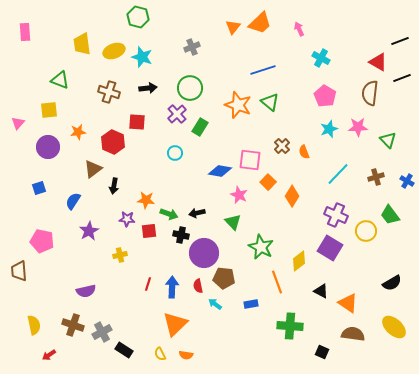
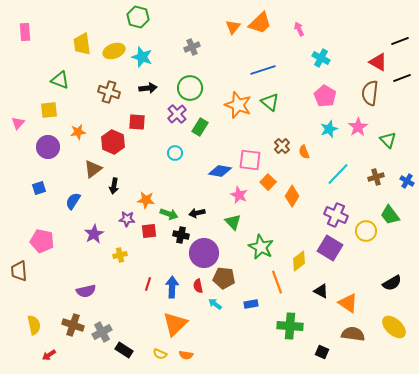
pink star at (358, 127): rotated 30 degrees counterclockwise
purple star at (89, 231): moved 5 px right, 3 px down
yellow semicircle at (160, 354): rotated 40 degrees counterclockwise
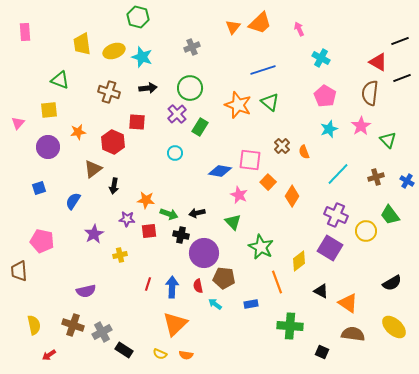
pink star at (358, 127): moved 3 px right, 1 px up
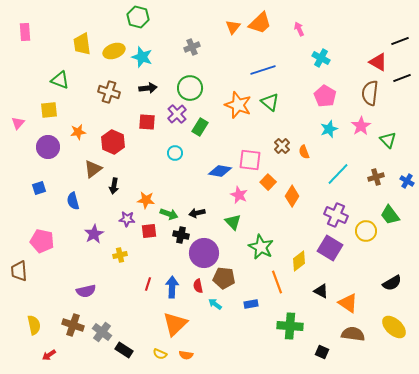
red square at (137, 122): moved 10 px right
blue semicircle at (73, 201): rotated 48 degrees counterclockwise
gray cross at (102, 332): rotated 24 degrees counterclockwise
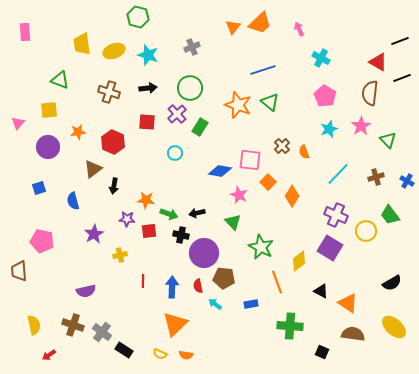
cyan star at (142, 57): moved 6 px right, 2 px up
red line at (148, 284): moved 5 px left, 3 px up; rotated 16 degrees counterclockwise
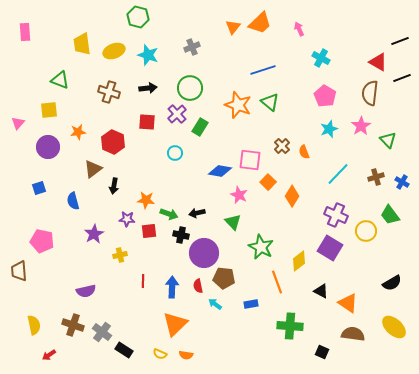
blue cross at (407, 181): moved 5 px left, 1 px down
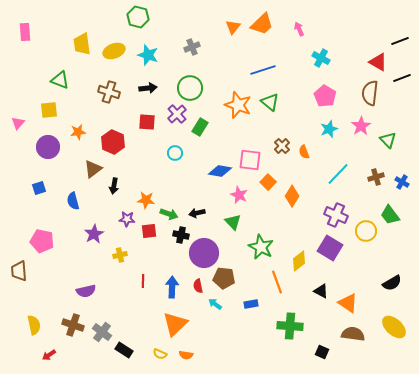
orange trapezoid at (260, 23): moved 2 px right, 1 px down
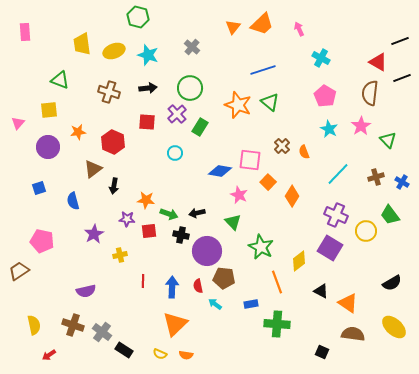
gray cross at (192, 47): rotated 28 degrees counterclockwise
cyan star at (329, 129): rotated 24 degrees counterclockwise
purple circle at (204, 253): moved 3 px right, 2 px up
brown trapezoid at (19, 271): rotated 60 degrees clockwise
green cross at (290, 326): moved 13 px left, 2 px up
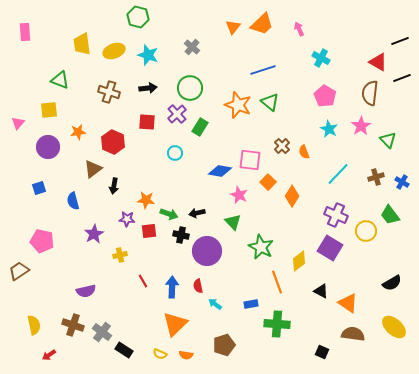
brown pentagon at (224, 278): moved 67 px down; rotated 25 degrees counterclockwise
red line at (143, 281): rotated 32 degrees counterclockwise
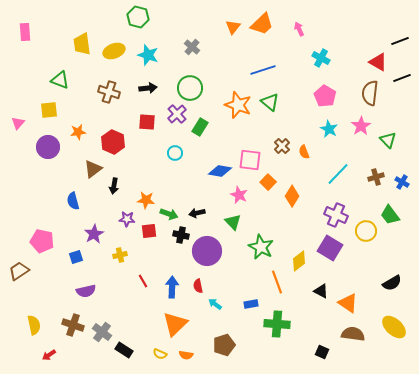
blue square at (39, 188): moved 37 px right, 69 px down
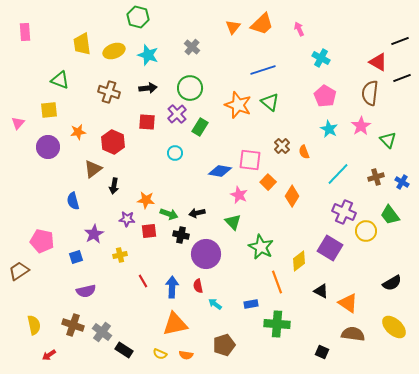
purple cross at (336, 215): moved 8 px right, 3 px up
purple circle at (207, 251): moved 1 px left, 3 px down
orange triangle at (175, 324): rotated 32 degrees clockwise
